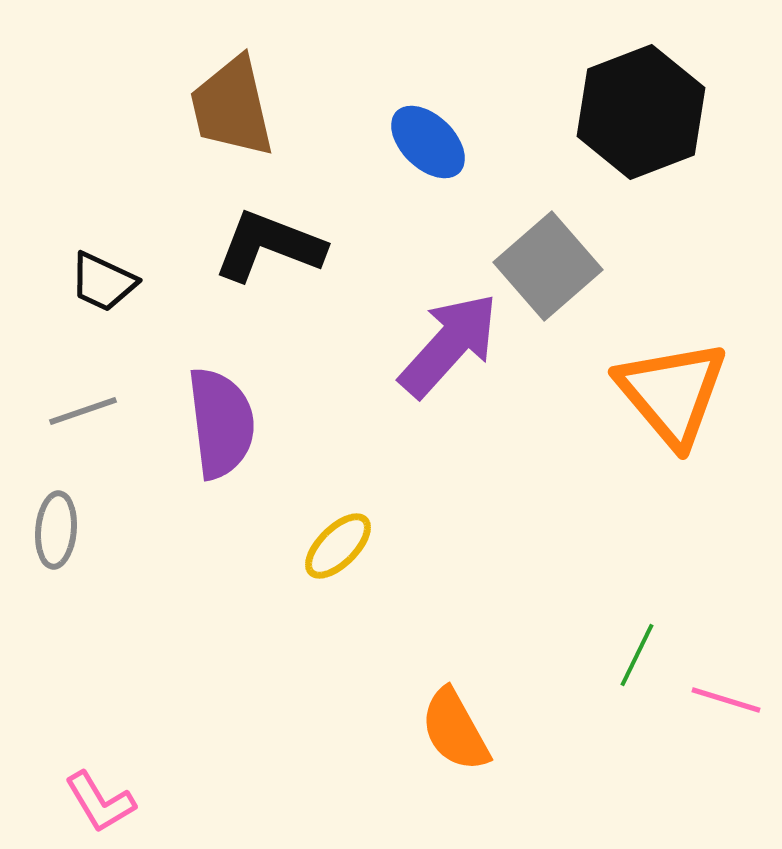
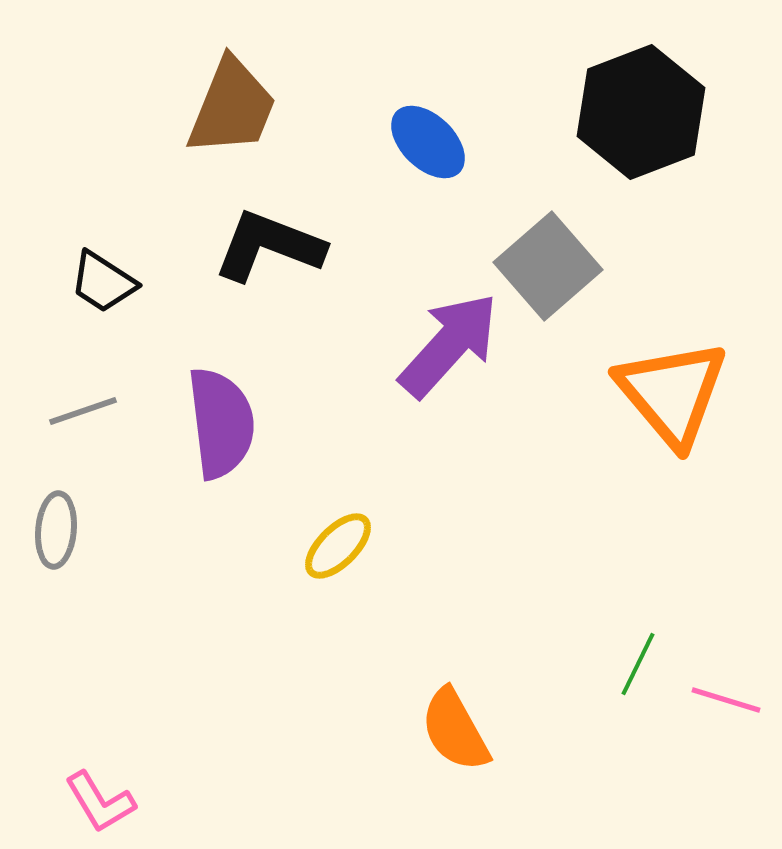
brown trapezoid: rotated 145 degrees counterclockwise
black trapezoid: rotated 8 degrees clockwise
green line: moved 1 px right, 9 px down
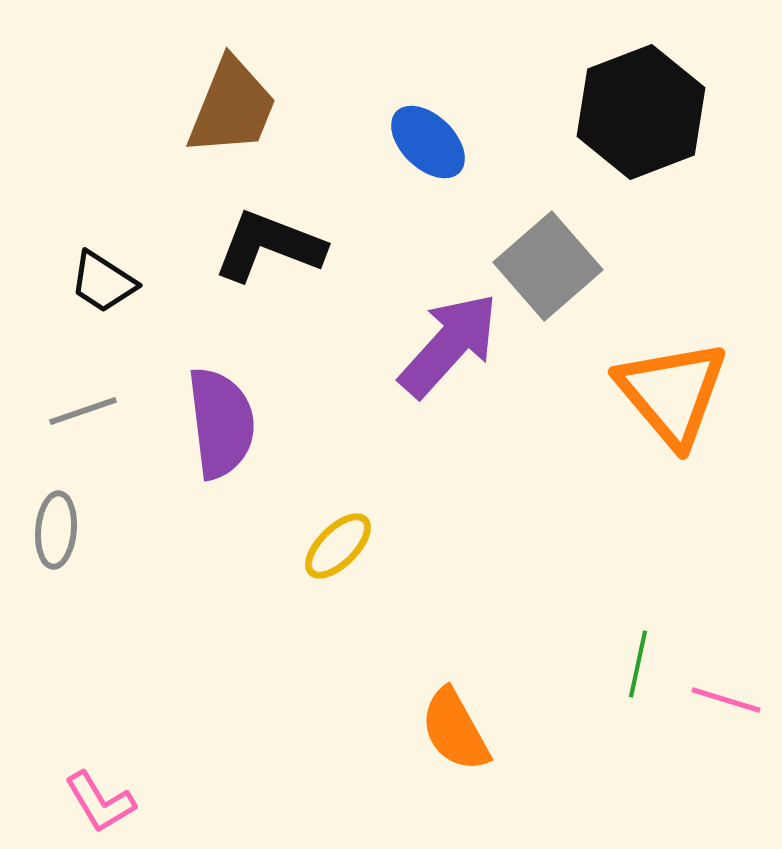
green line: rotated 14 degrees counterclockwise
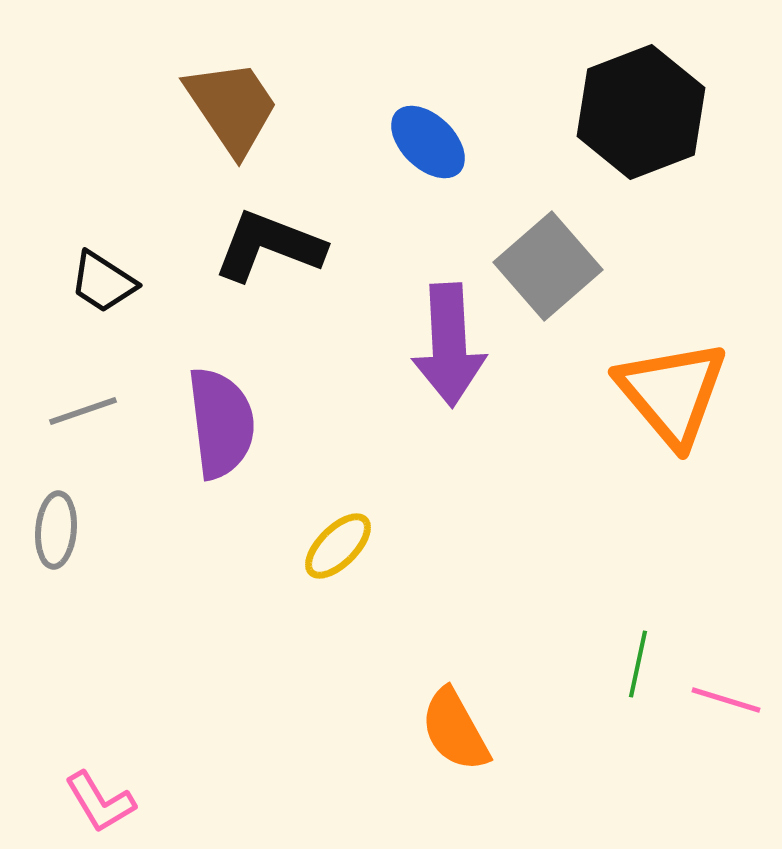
brown trapezoid: rotated 56 degrees counterclockwise
purple arrow: rotated 135 degrees clockwise
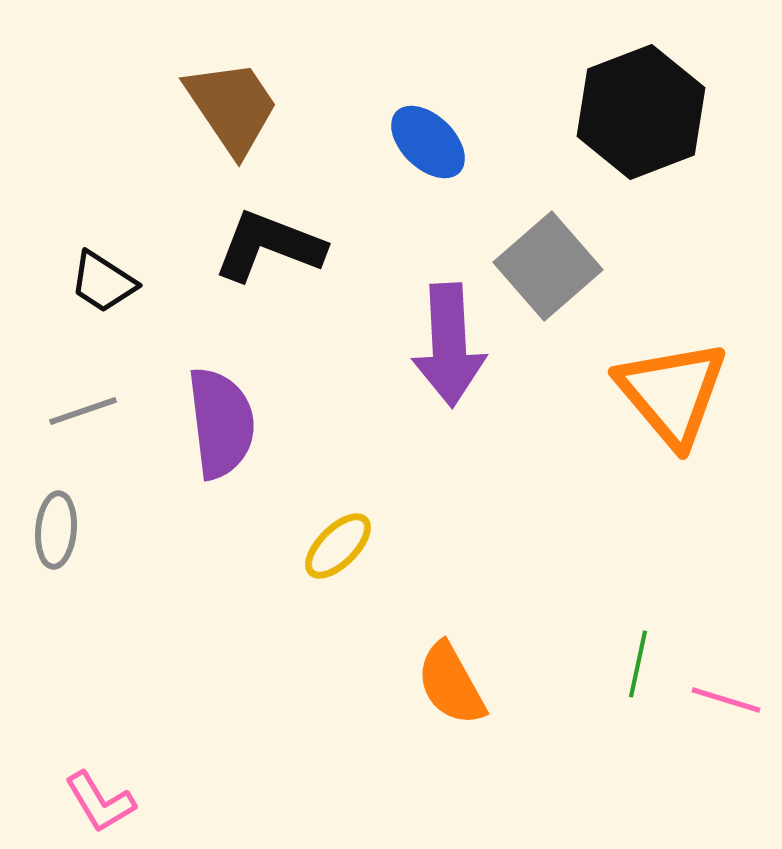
orange semicircle: moved 4 px left, 46 px up
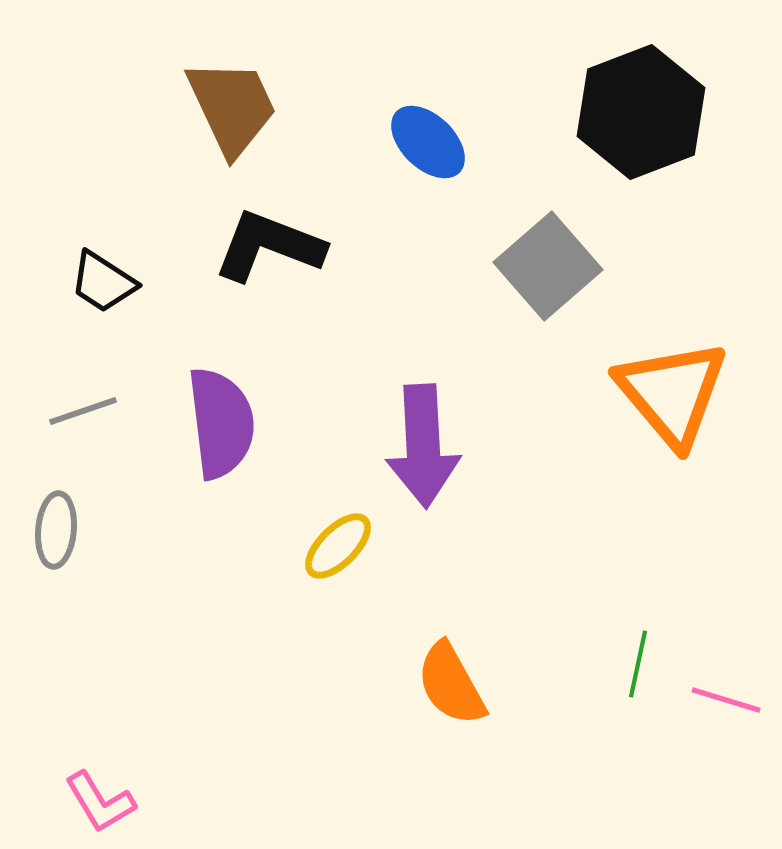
brown trapezoid: rotated 9 degrees clockwise
purple arrow: moved 26 px left, 101 px down
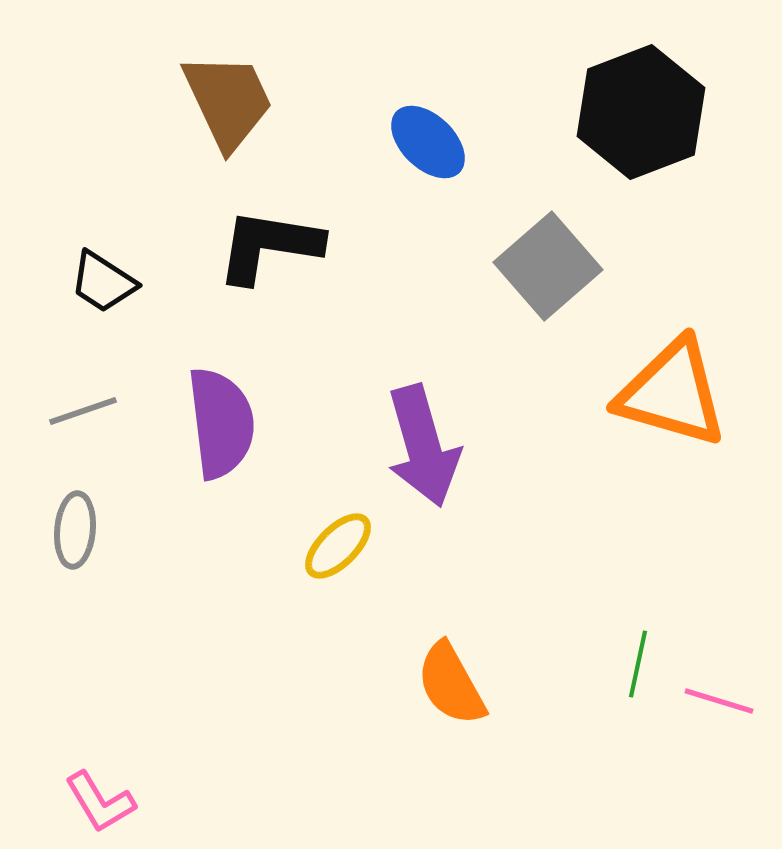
brown trapezoid: moved 4 px left, 6 px up
black L-shape: rotated 12 degrees counterclockwise
orange triangle: rotated 34 degrees counterclockwise
purple arrow: rotated 13 degrees counterclockwise
gray ellipse: moved 19 px right
pink line: moved 7 px left, 1 px down
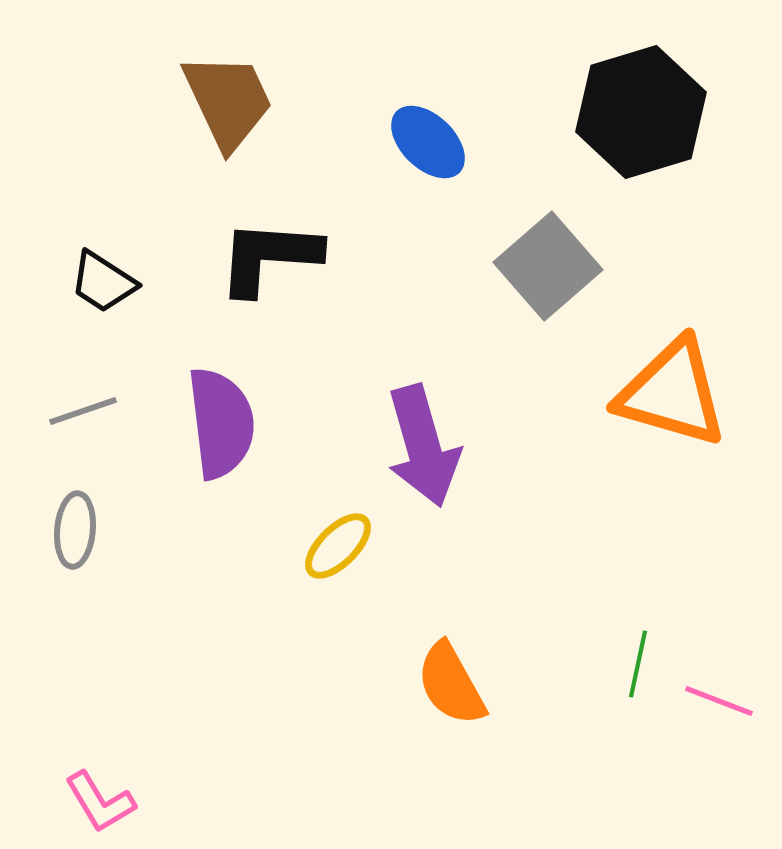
black hexagon: rotated 4 degrees clockwise
black L-shape: moved 11 px down; rotated 5 degrees counterclockwise
pink line: rotated 4 degrees clockwise
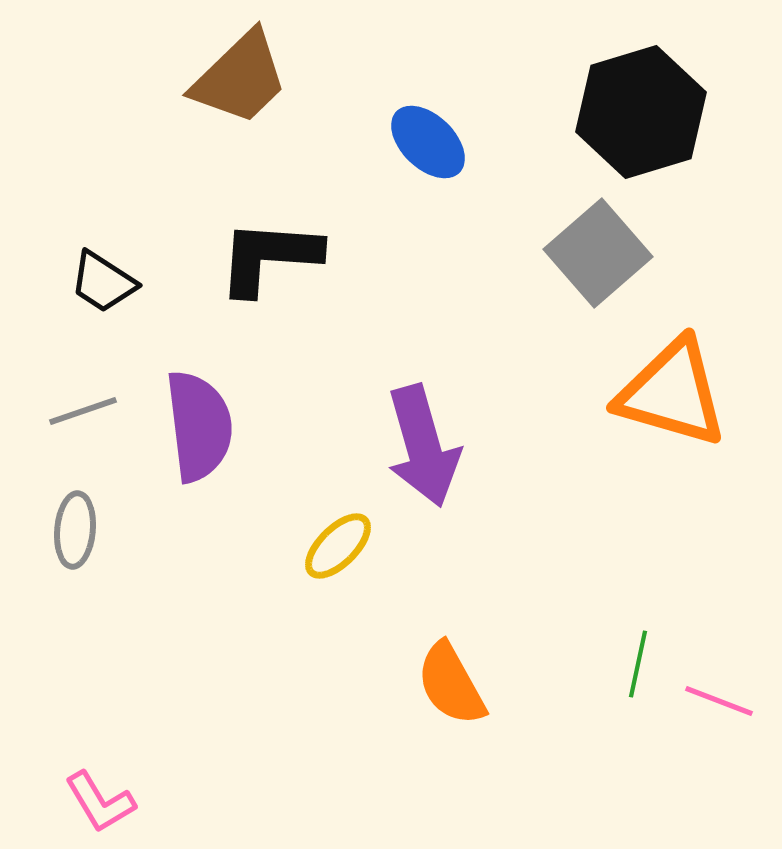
brown trapezoid: moved 12 px right, 23 px up; rotated 71 degrees clockwise
gray square: moved 50 px right, 13 px up
purple semicircle: moved 22 px left, 3 px down
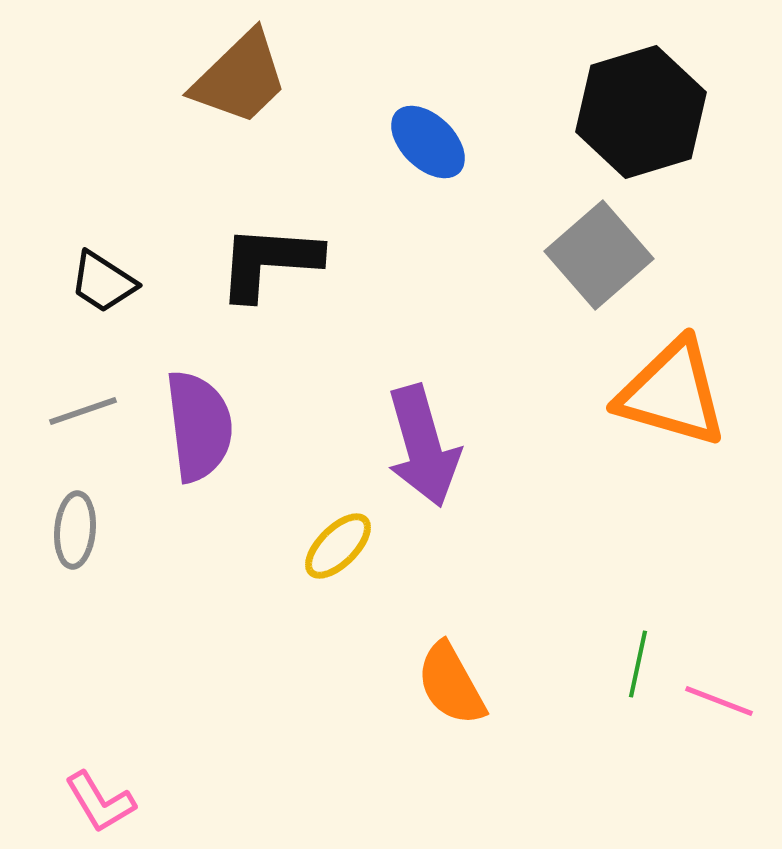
gray square: moved 1 px right, 2 px down
black L-shape: moved 5 px down
